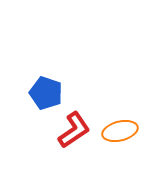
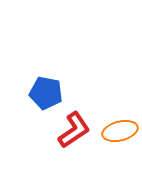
blue pentagon: rotated 8 degrees counterclockwise
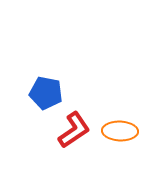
orange ellipse: rotated 16 degrees clockwise
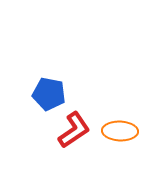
blue pentagon: moved 3 px right, 1 px down
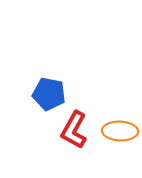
red L-shape: rotated 153 degrees clockwise
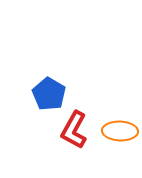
blue pentagon: rotated 20 degrees clockwise
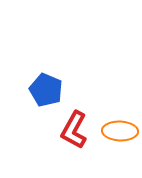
blue pentagon: moved 3 px left, 4 px up; rotated 8 degrees counterclockwise
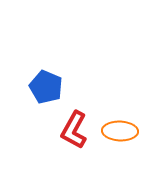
blue pentagon: moved 3 px up
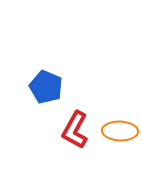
red L-shape: moved 1 px right
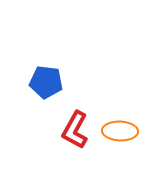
blue pentagon: moved 5 px up; rotated 16 degrees counterclockwise
